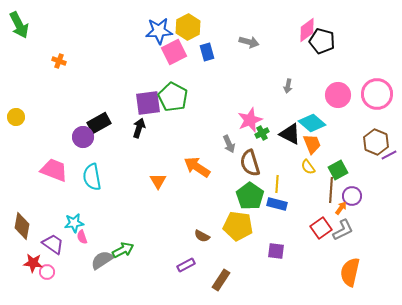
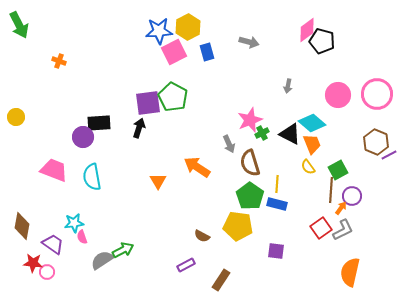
black rectangle at (99, 123): rotated 25 degrees clockwise
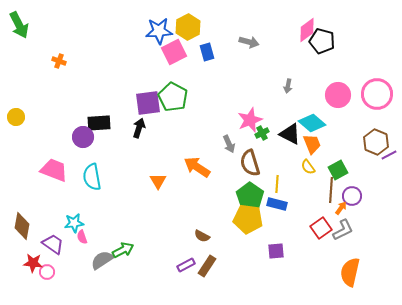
yellow pentagon at (238, 226): moved 10 px right, 7 px up
purple square at (276, 251): rotated 12 degrees counterclockwise
brown rectangle at (221, 280): moved 14 px left, 14 px up
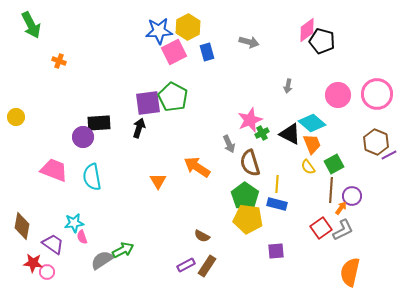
green arrow at (19, 25): moved 12 px right
green square at (338, 170): moved 4 px left, 6 px up
green pentagon at (250, 196): moved 5 px left
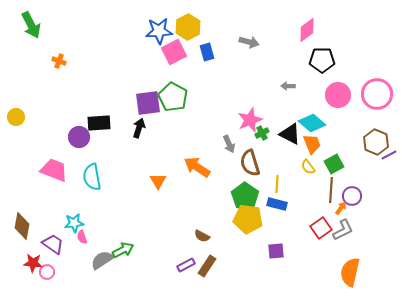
black pentagon at (322, 41): moved 19 px down; rotated 15 degrees counterclockwise
gray arrow at (288, 86): rotated 80 degrees clockwise
purple circle at (83, 137): moved 4 px left
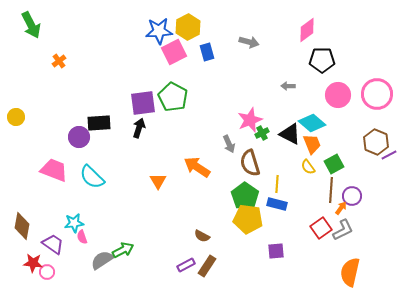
orange cross at (59, 61): rotated 32 degrees clockwise
purple square at (148, 103): moved 5 px left
cyan semicircle at (92, 177): rotated 36 degrees counterclockwise
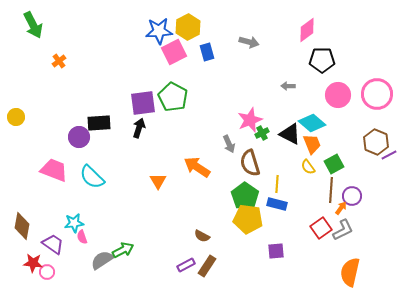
green arrow at (31, 25): moved 2 px right
